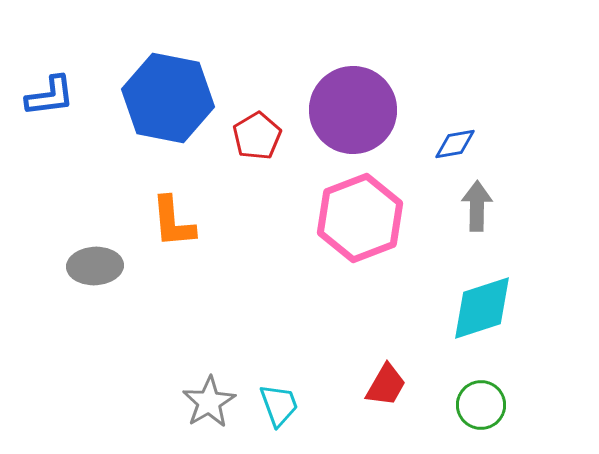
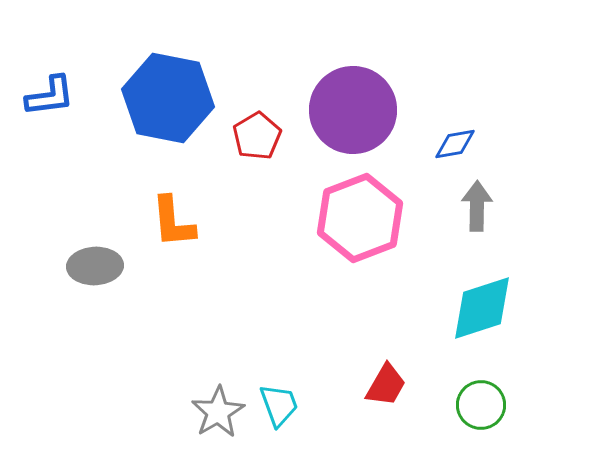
gray star: moved 9 px right, 10 px down
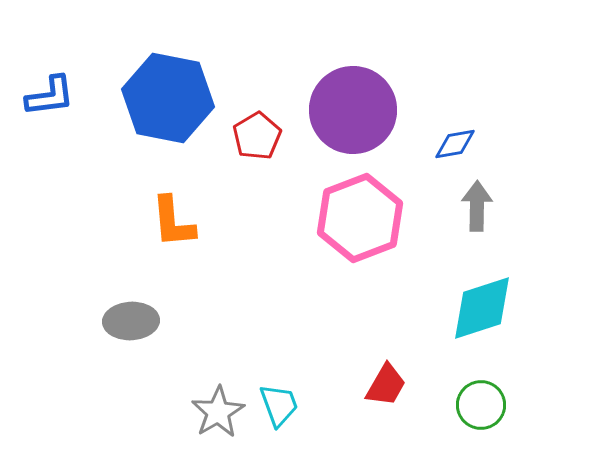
gray ellipse: moved 36 px right, 55 px down
